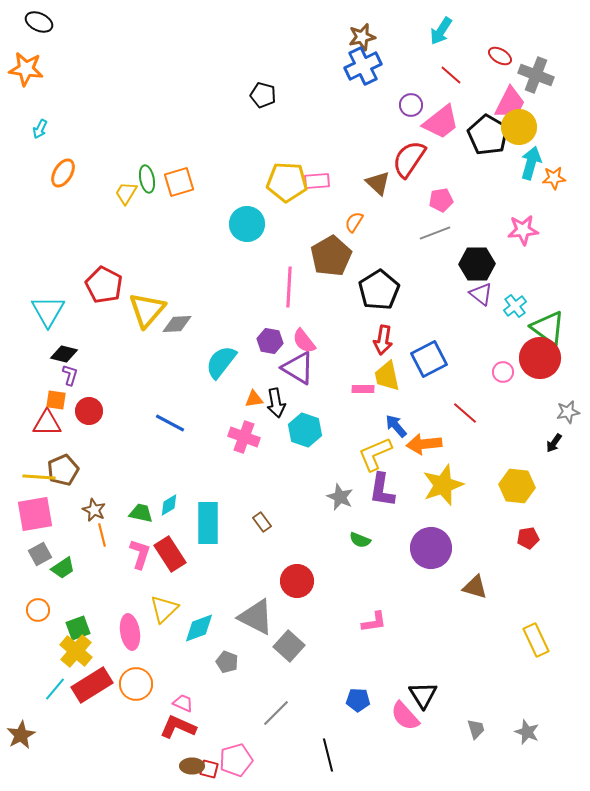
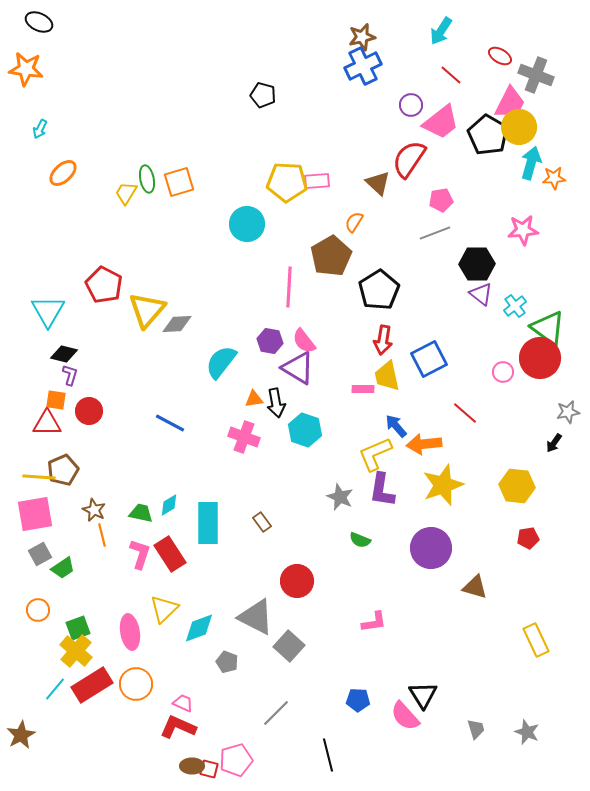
orange ellipse at (63, 173): rotated 16 degrees clockwise
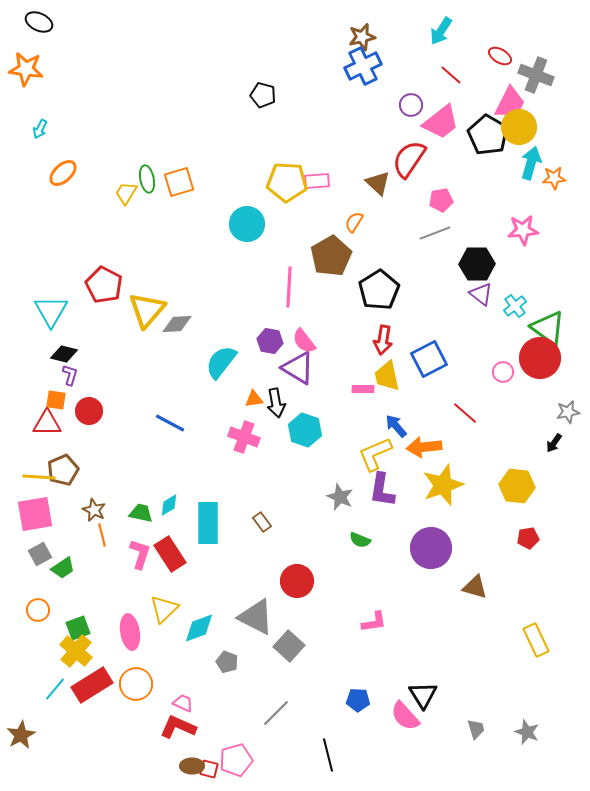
cyan triangle at (48, 311): moved 3 px right
orange arrow at (424, 444): moved 3 px down
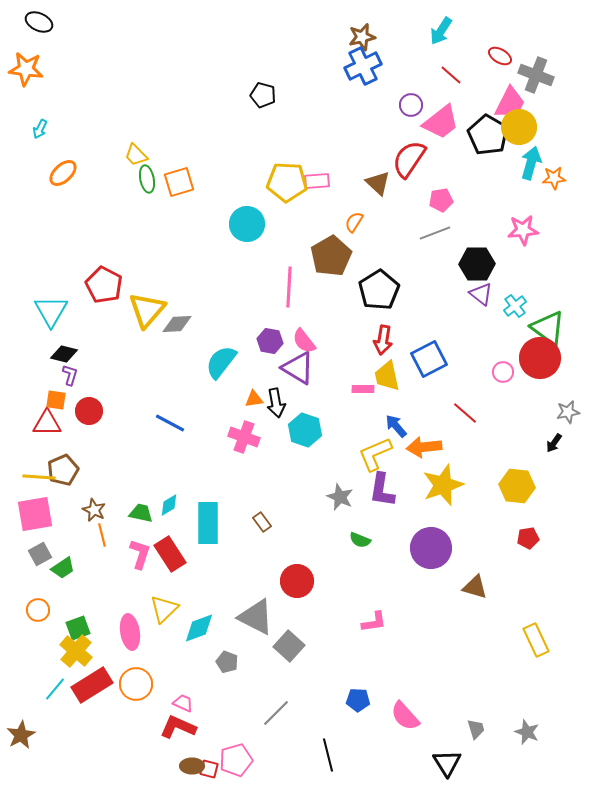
yellow trapezoid at (126, 193): moved 10 px right, 38 px up; rotated 75 degrees counterclockwise
black triangle at (423, 695): moved 24 px right, 68 px down
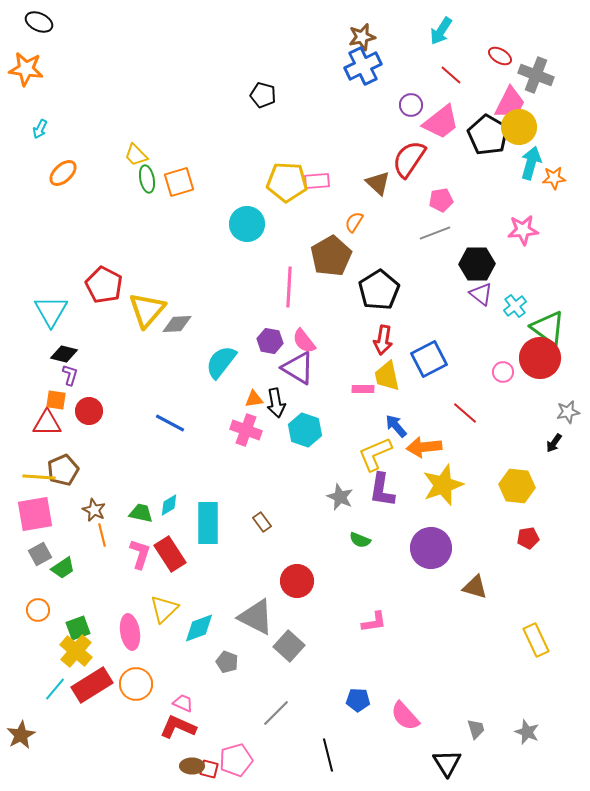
pink cross at (244, 437): moved 2 px right, 7 px up
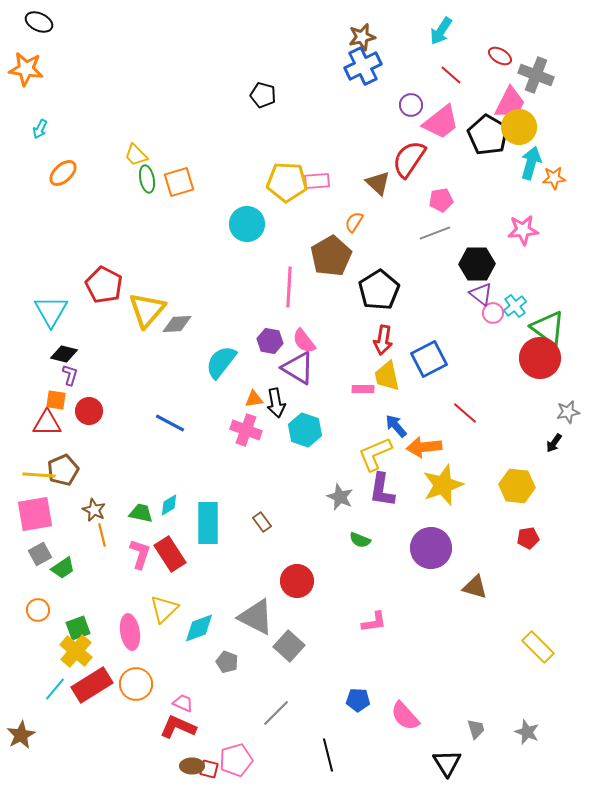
pink circle at (503, 372): moved 10 px left, 59 px up
yellow line at (39, 477): moved 2 px up
yellow rectangle at (536, 640): moved 2 px right, 7 px down; rotated 20 degrees counterclockwise
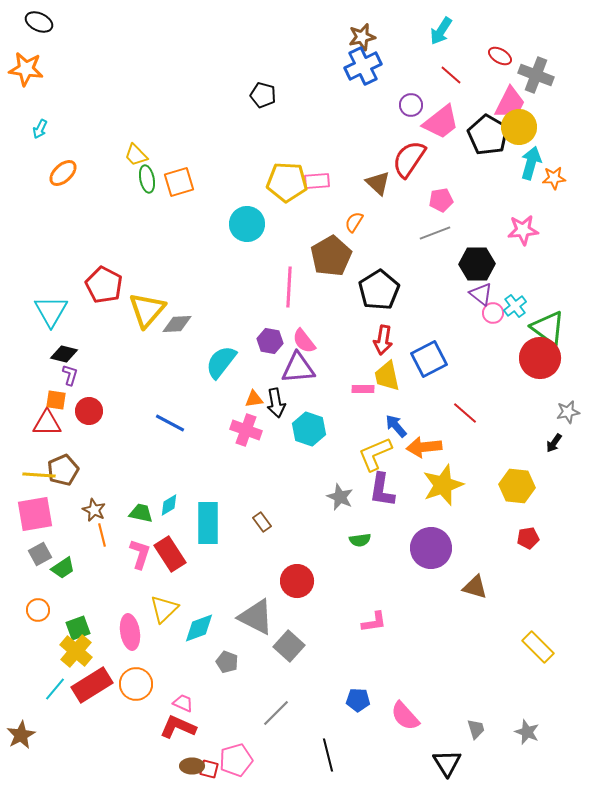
purple triangle at (298, 368): rotated 36 degrees counterclockwise
cyan hexagon at (305, 430): moved 4 px right, 1 px up
green semicircle at (360, 540): rotated 30 degrees counterclockwise
